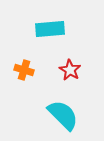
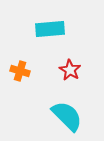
orange cross: moved 4 px left, 1 px down
cyan semicircle: moved 4 px right, 1 px down
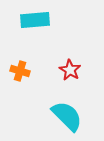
cyan rectangle: moved 15 px left, 9 px up
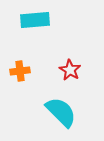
orange cross: rotated 24 degrees counterclockwise
cyan semicircle: moved 6 px left, 4 px up
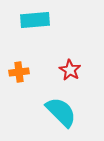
orange cross: moved 1 px left, 1 px down
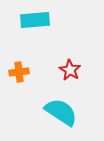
cyan semicircle: rotated 12 degrees counterclockwise
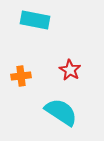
cyan rectangle: rotated 16 degrees clockwise
orange cross: moved 2 px right, 4 px down
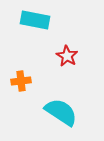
red star: moved 3 px left, 14 px up
orange cross: moved 5 px down
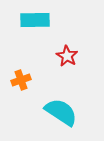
cyan rectangle: rotated 12 degrees counterclockwise
orange cross: moved 1 px up; rotated 12 degrees counterclockwise
